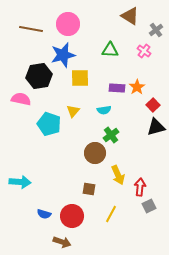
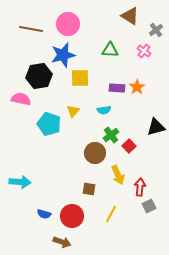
red square: moved 24 px left, 41 px down
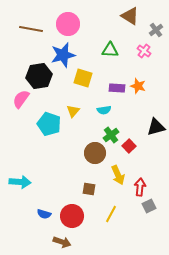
yellow square: moved 3 px right; rotated 18 degrees clockwise
orange star: moved 1 px right, 1 px up; rotated 21 degrees counterclockwise
pink semicircle: rotated 66 degrees counterclockwise
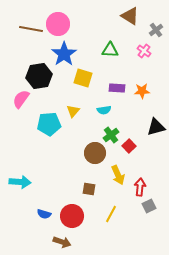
pink circle: moved 10 px left
blue star: moved 1 px right, 1 px up; rotated 20 degrees counterclockwise
orange star: moved 4 px right, 5 px down; rotated 21 degrees counterclockwise
cyan pentagon: rotated 25 degrees counterclockwise
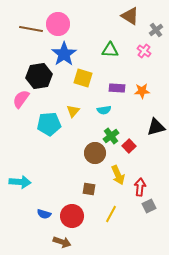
green cross: moved 1 px down
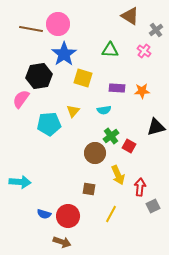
red square: rotated 16 degrees counterclockwise
gray square: moved 4 px right
red circle: moved 4 px left
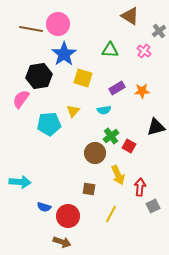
gray cross: moved 3 px right, 1 px down
purple rectangle: rotated 35 degrees counterclockwise
blue semicircle: moved 7 px up
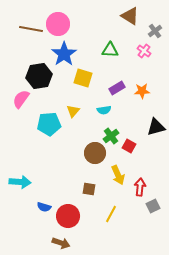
gray cross: moved 4 px left
brown arrow: moved 1 px left, 1 px down
